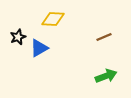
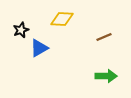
yellow diamond: moved 9 px right
black star: moved 3 px right, 7 px up
green arrow: rotated 20 degrees clockwise
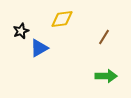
yellow diamond: rotated 10 degrees counterclockwise
black star: moved 1 px down
brown line: rotated 35 degrees counterclockwise
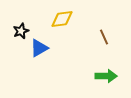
brown line: rotated 56 degrees counterclockwise
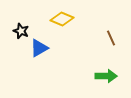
yellow diamond: rotated 30 degrees clockwise
black star: rotated 28 degrees counterclockwise
brown line: moved 7 px right, 1 px down
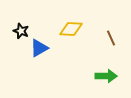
yellow diamond: moved 9 px right, 10 px down; rotated 20 degrees counterclockwise
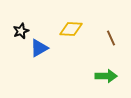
black star: rotated 28 degrees clockwise
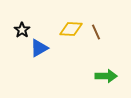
black star: moved 1 px right, 1 px up; rotated 14 degrees counterclockwise
brown line: moved 15 px left, 6 px up
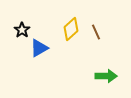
yellow diamond: rotated 45 degrees counterclockwise
